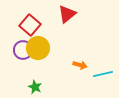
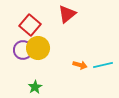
cyan line: moved 9 px up
green star: rotated 16 degrees clockwise
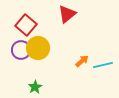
red square: moved 4 px left
purple circle: moved 2 px left
orange arrow: moved 2 px right, 4 px up; rotated 56 degrees counterclockwise
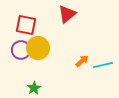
red square: rotated 30 degrees counterclockwise
green star: moved 1 px left, 1 px down
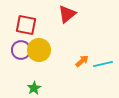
yellow circle: moved 1 px right, 2 px down
cyan line: moved 1 px up
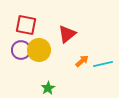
red triangle: moved 20 px down
green star: moved 14 px right
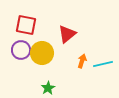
yellow circle: moved 3 px right, 3 px down
orange arrow: rotated 32 degrees counterclockwise
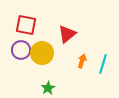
cyan line: rotated 60 degrees counterclockwise
